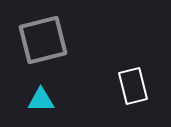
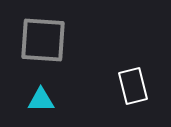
gray square: rotated 18 degrees clockwise
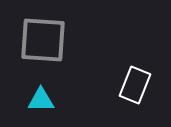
white rectangle: moved 2 px right, 1 px up; rotated 36 degrees clockwise
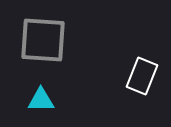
white rectangle: moved 7 px right, 9 px up
